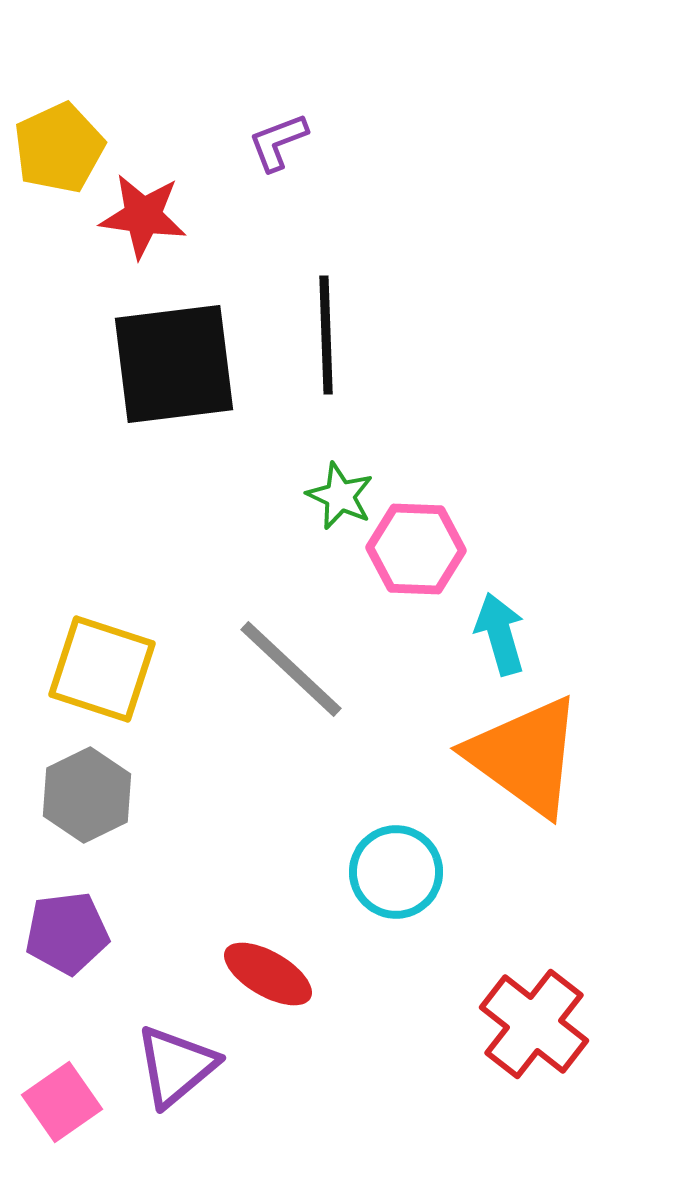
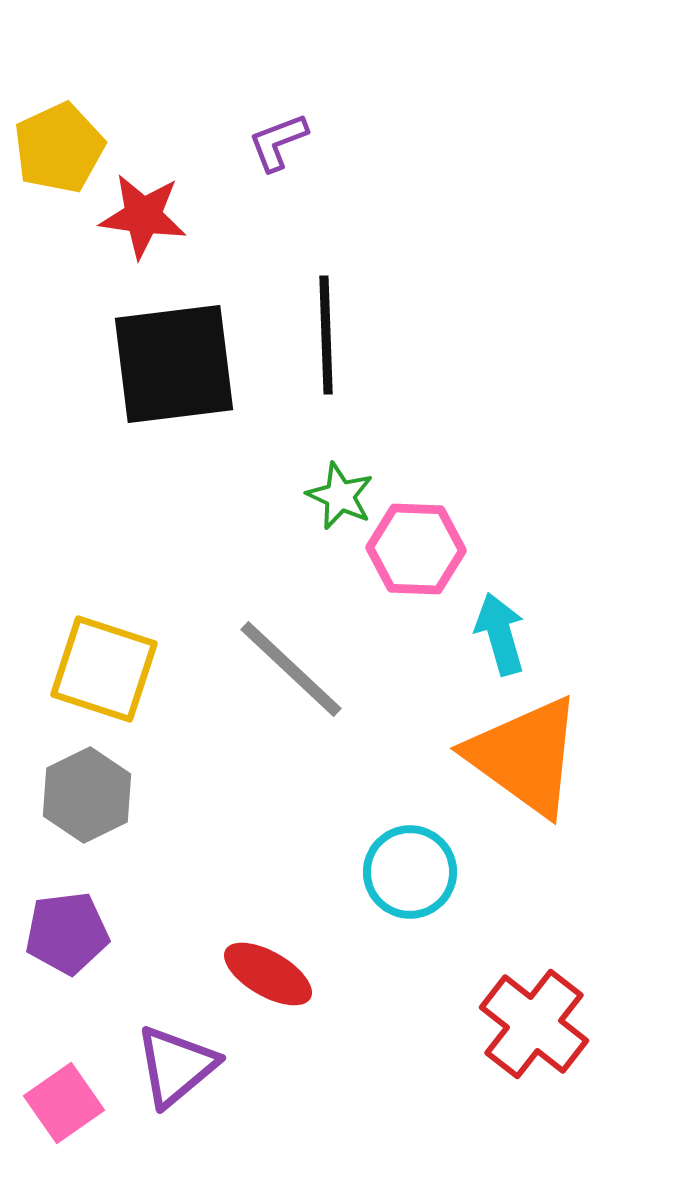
yellow square: moved 2 px right
cyan circle: moved 14 px right
pink square: moved 2 px right, 1 px down
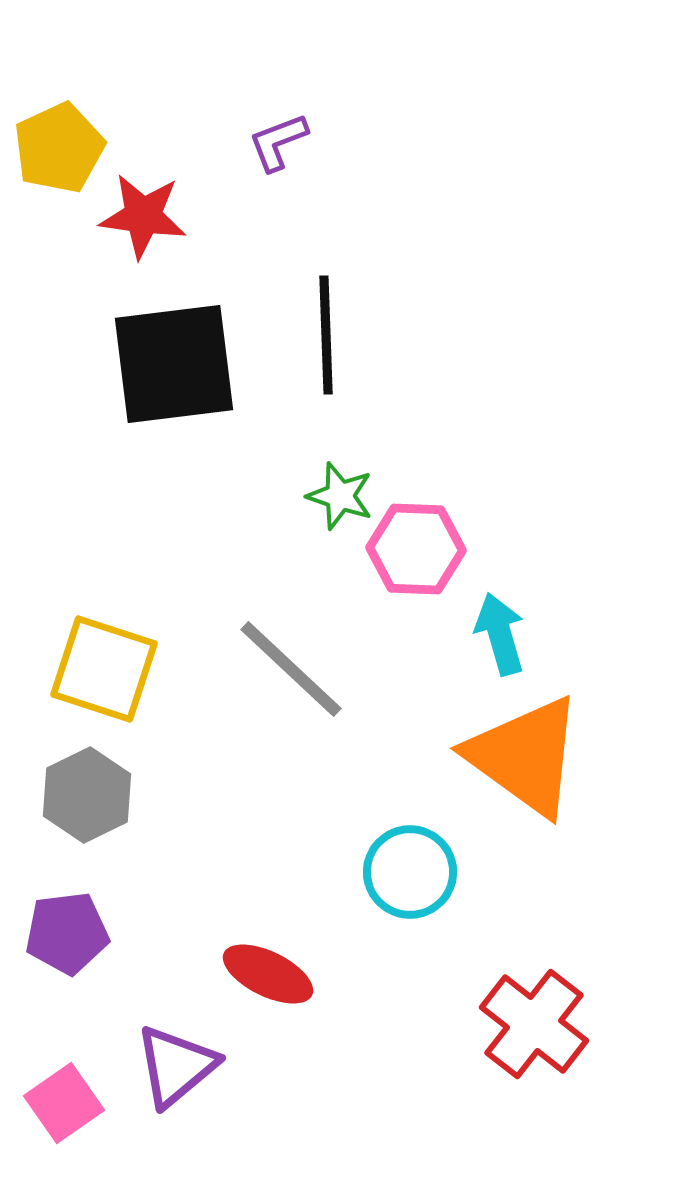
green star: rotated 6 degrees counterclockwise
red ellipse: rotated 4 degrees counterclockwise
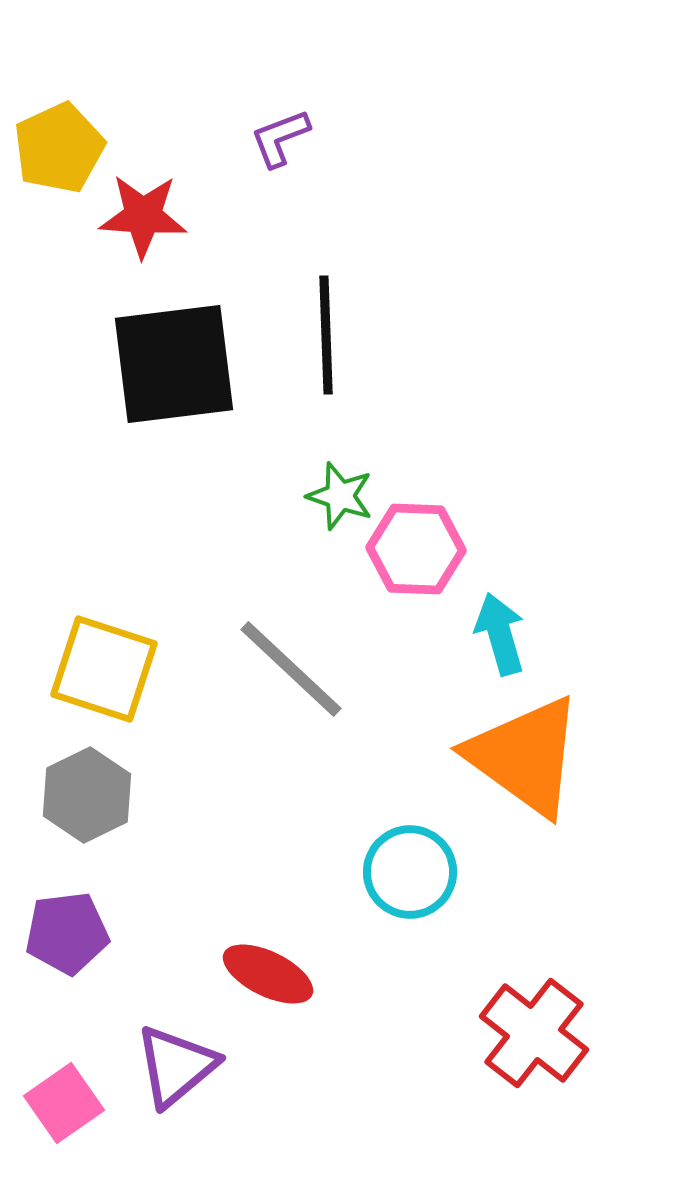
purple L-shape: moved 2 px right, 4 px up
red star: rotated 4 degrees counterclockwise
red cross: moved 9 px down
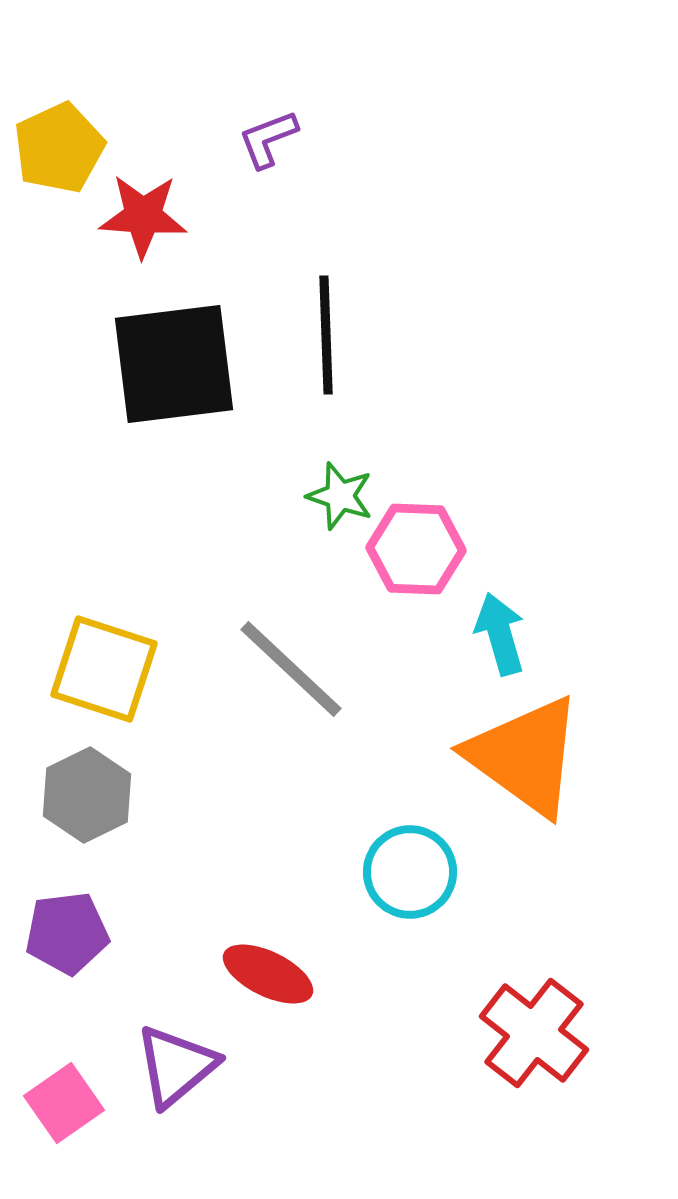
purple L-shape: moved 12 px left, 1 px down
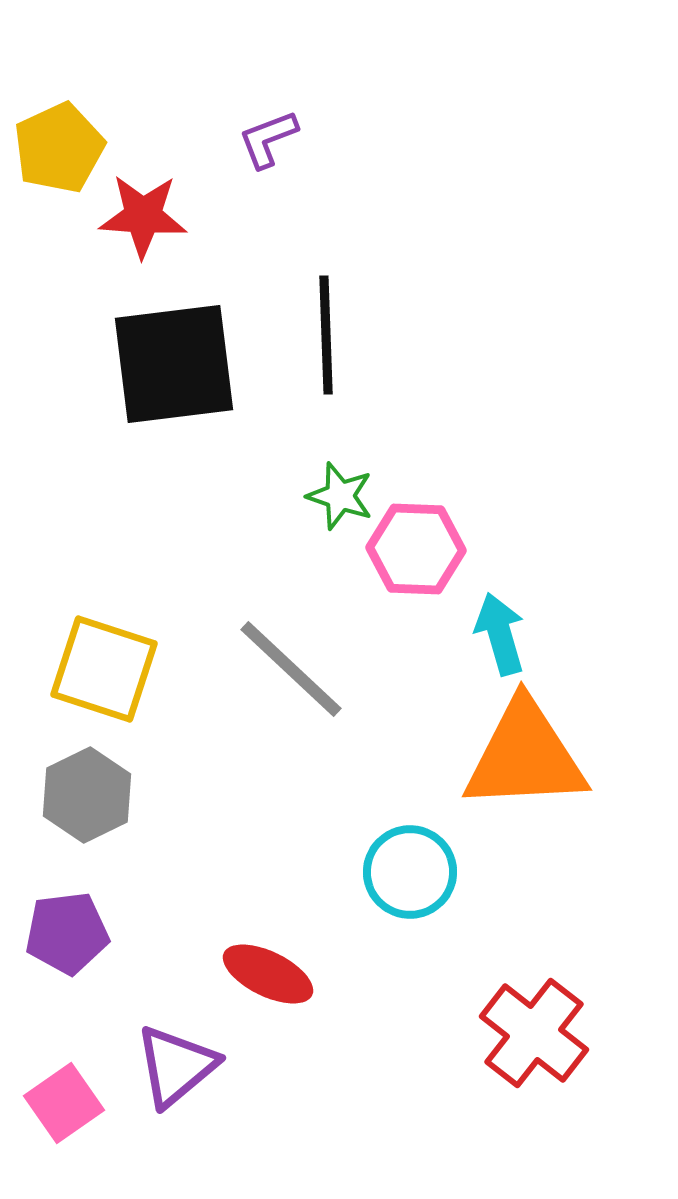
orange triangle: rotated 39 degrees counterclockwise
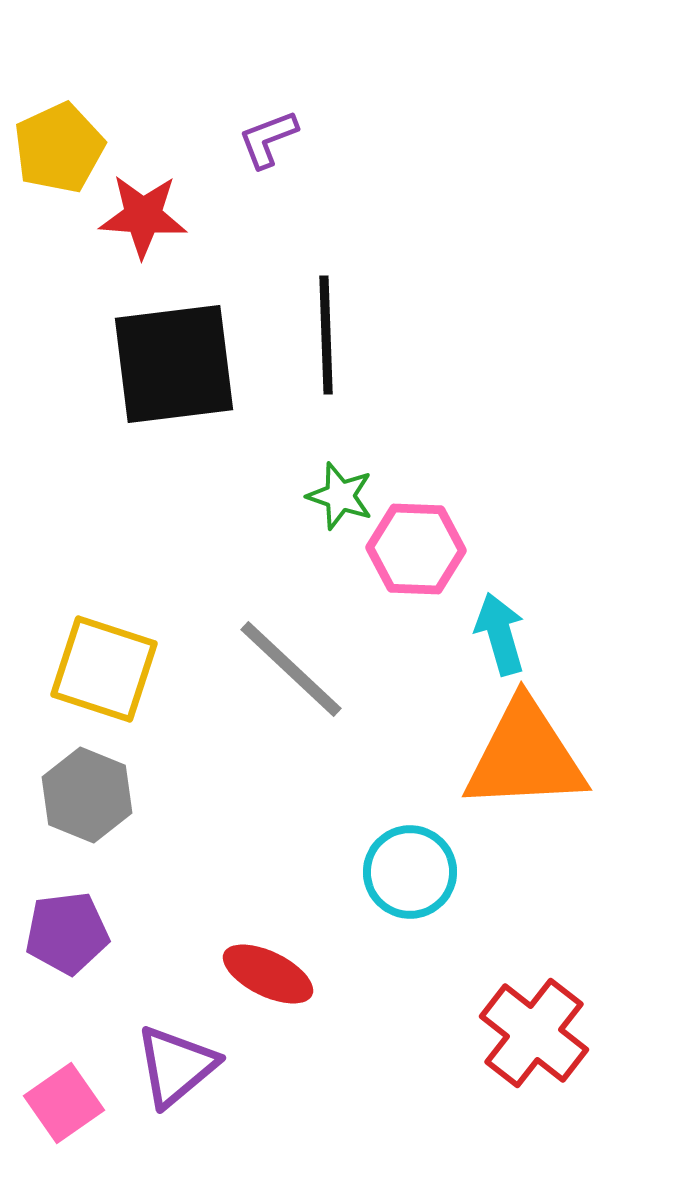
gray hexagon: rotated 12 degrees counterclockwise
